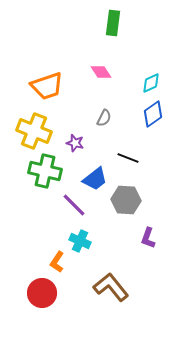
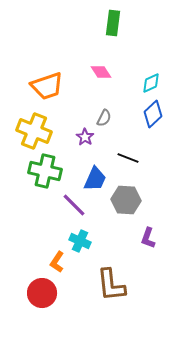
blue diamond: rotated 8 degrees counterclockwise
purple star: moved 10 px right, 6 px up; rotated 18 degrees clockwise
blue trapezoid: rotated 28 degrees counterclockwise
brown L-shape: moved 2 px up; rotated 147 degrees counterclockwise
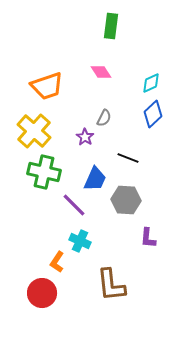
green rectangle: moved 2 px left, 3 px down
yellow cross: rotated 20 degrees clockwise
green cross: moved 1 px left, 1 px down
purple L-shape: rotated 15 degrees counterclockwise
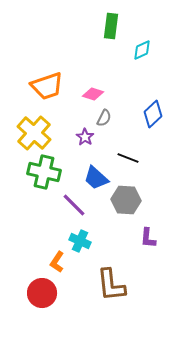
pink diamond: moved 8 px left, 22 px down; rotated 40 degrees counterclockwise
cyan diamond: moved 9 px left, 33 px up
yellow cross: moved 2 px down
blue trapezoid: moved 1 px right, 1 px up; rotated 108 degrees clockwise
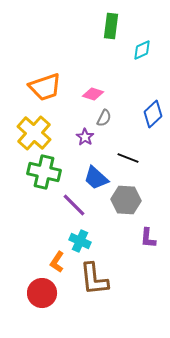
orange trapezoid: moved 2 px left, 1 px down
brown L-shape: moved 17 px left, 6 px up
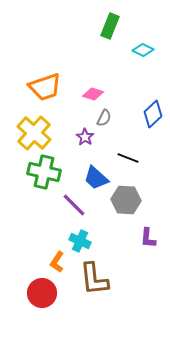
green rectangle: moved 1 px left; rotated 15 degrees clockwise
cyan diamond: moved 1 px right; rotated 50 degrees clockwise
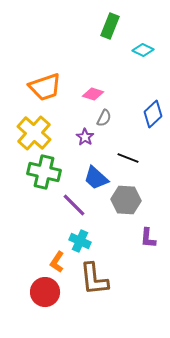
red circle: moved 3 px right, 1 px up
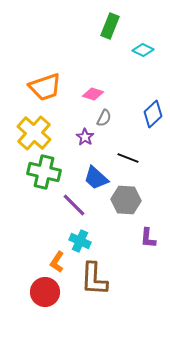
brown L-shape: rotated 9 degrees clockwise
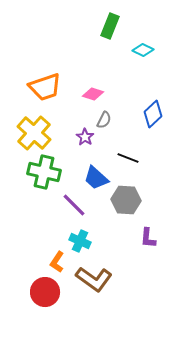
gray semicircle: moved 2 px down
brown L-shape: rotated 57 degrees counterclockwise
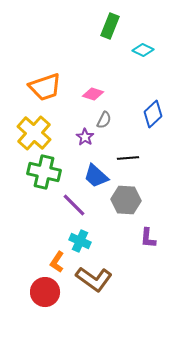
black line: rotated 25 degrees counterclockwise
blue trapezoid: moved 2 px up
